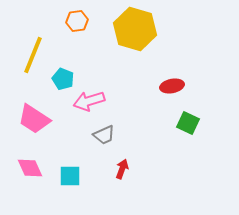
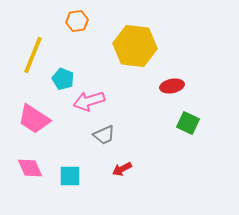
yellow hexagon: moved 17 px down; rotated 9 degrees counterclockwise
red arrow: rotated 138 degrees counterclockwise
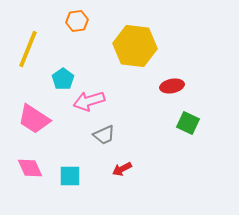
yellow line: moved 5 px left, 6 px up
cyan pentagon: rotated 15 degrees clockwise
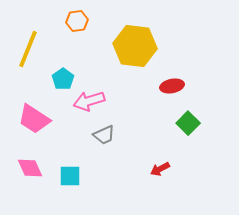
green square: rotated 20 degrees clockwise
red arrow: moved 38 px right
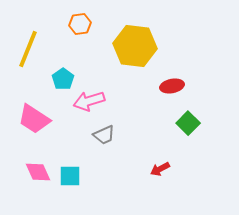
orange hexagon: moved 3 px right, 3 px down
pink diamond: moved 8 px right, 4 px down
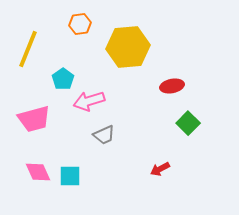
yellow hexagon: moved 7 px left, 1 px down; rotated 12 degrees counterclockwise
pink trapezoid: rotated 48 degrees counterclockwise
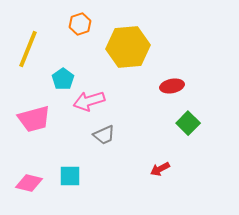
orange hexagon: rotated 10 degrees counterclockwise
pink diamond: moved 9 px left, 11 px down; rotated 52 degrees counterclockwise
